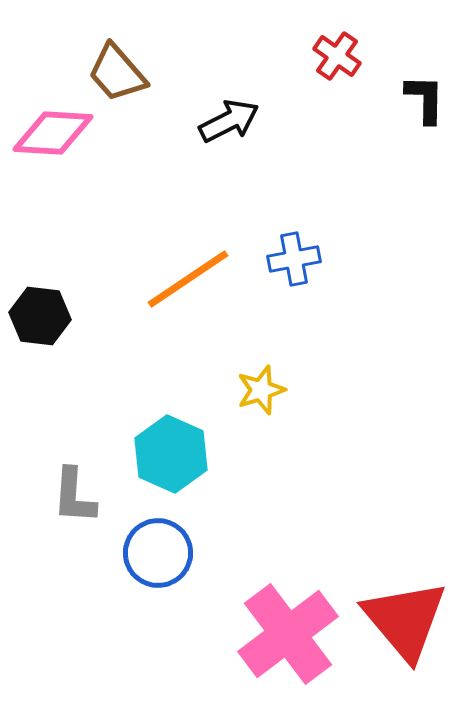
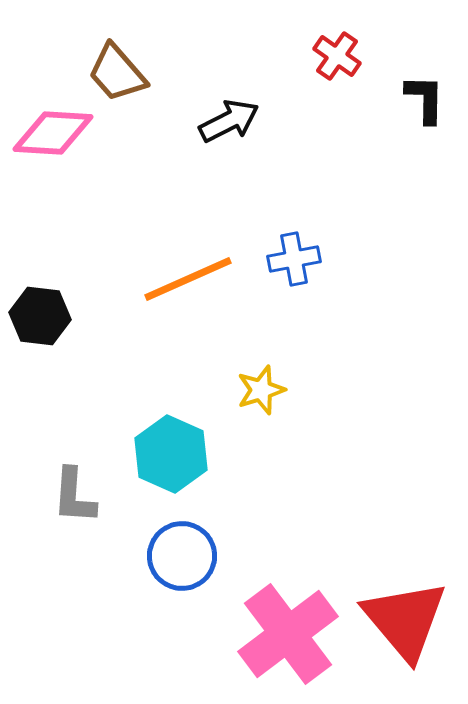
orange line: rotated 10 degrees clockwise
blue circle: moved 24 px right, 3 px down
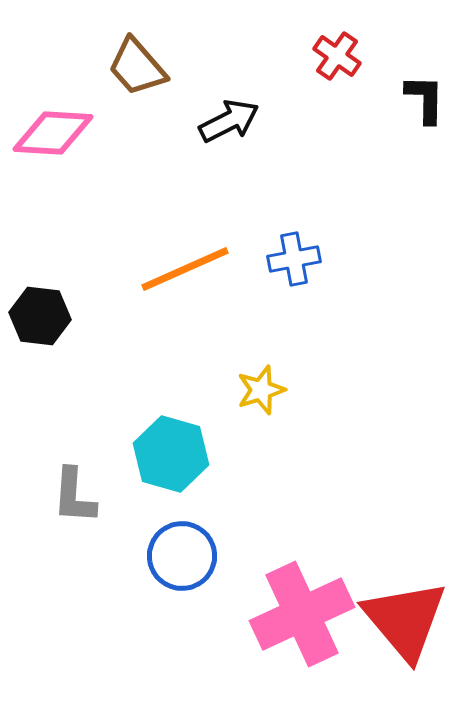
brown trapezoid: moved 20 px right, 6 px up
orange line: moved 3 px left, 10 px up
cyan hexagon: rotated 8 degrees counterclockwise
pink cross: moved 14 px right, 20 px up; rotated 12 degrees clockwise
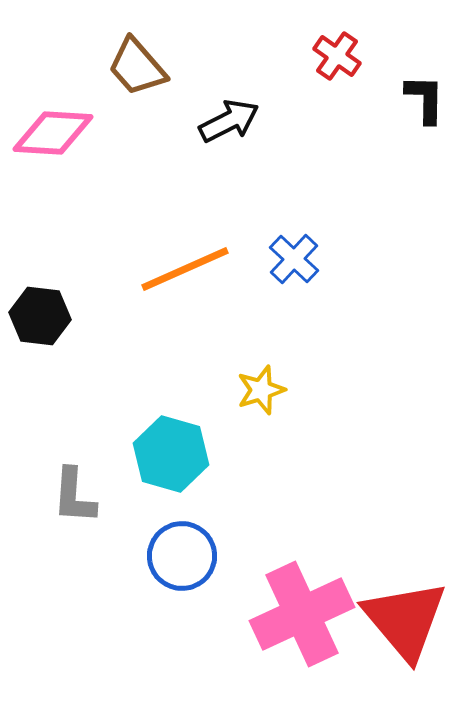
blue cross: rotated 36 degrees counterclockwise
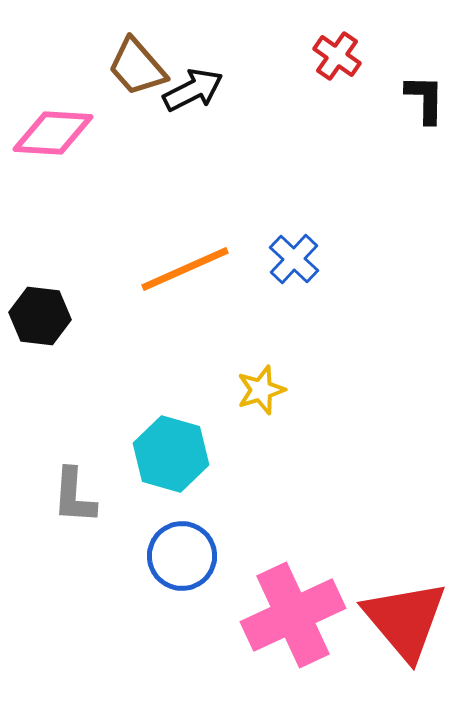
black arrow: moved 36 px left, 31 px up
pink cross: moved 9 px left, 1 px down
